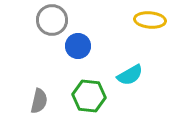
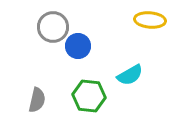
gray circle: moved 1 px right, 7 px down
gray semicircle: moved 2 px left, 1 px up
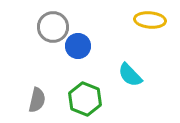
cyan semicircle: rotated 76 degrees clockwise
green hexagon: moved 4 px left, 3 px down; rotated 16 degrees clockwise
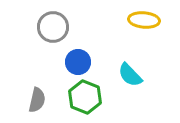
yellow ellipse: moved 6 px left
blue circle: moved 16 px down
green hexagon: moved 2 px up
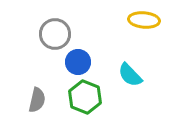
gray circle: moved 2 px right, 7 px down
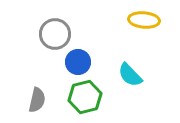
green hexagon: rotated 24 degrees clockwise
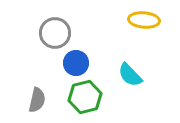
gray circle: moved 1 px up
blue circle: moved 2 px left, 1 px down
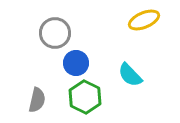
yellow ellipse: rotated 28 degrees counterclockwise
green hexagon: rotated 20 degrees counterclockwise
